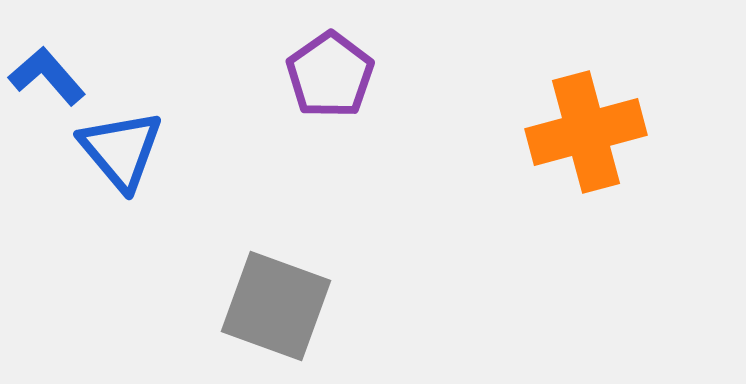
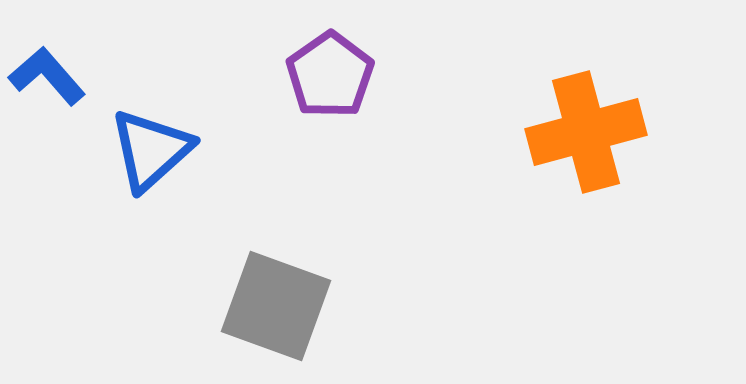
blue triangle: moved 30 px right; rotated 28 degrees clockwise
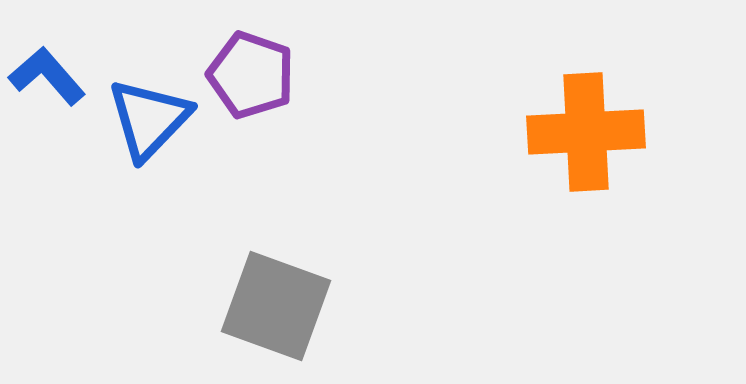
purple pentagon: moved 79 px left; rotated 18 degrees counterclockwise
orange cross: rotated 12 degrees clockwise
blue triangle: moved 2 px left, 31 px up; rotated 4 degrees counterclockwise
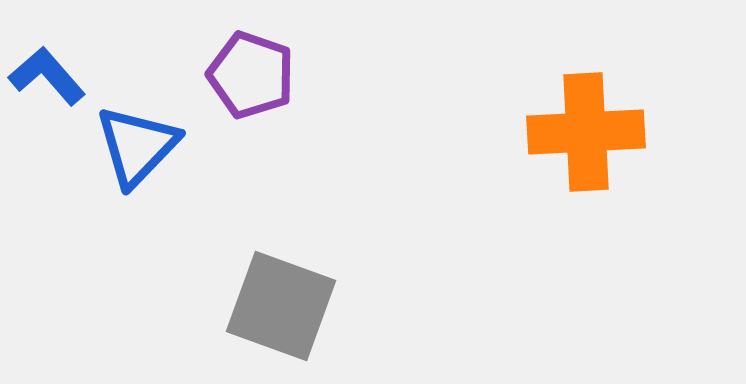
blue triangle: moved 12 px left, 27 px down
gray square: moved 5 px right
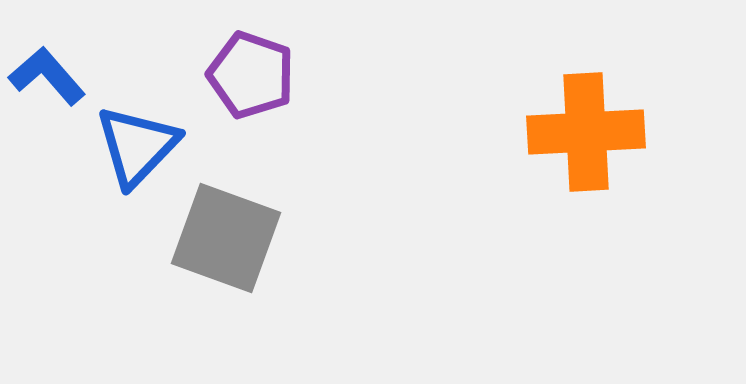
gray square: moved 55 px left, 68 px up
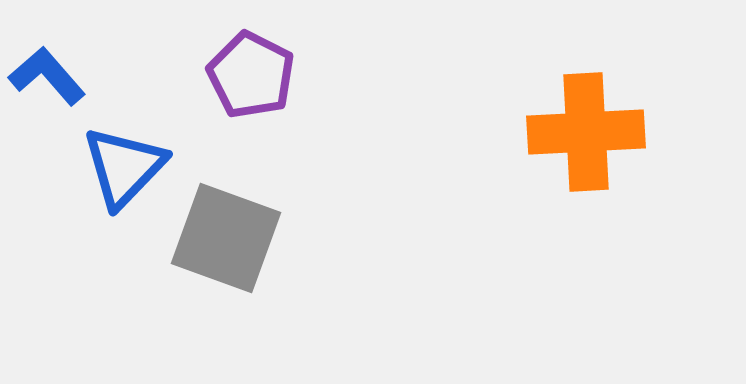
purple pentagon: rotated 8 degrees clockwise
blue triangle: moved 13 px left, 21 px down
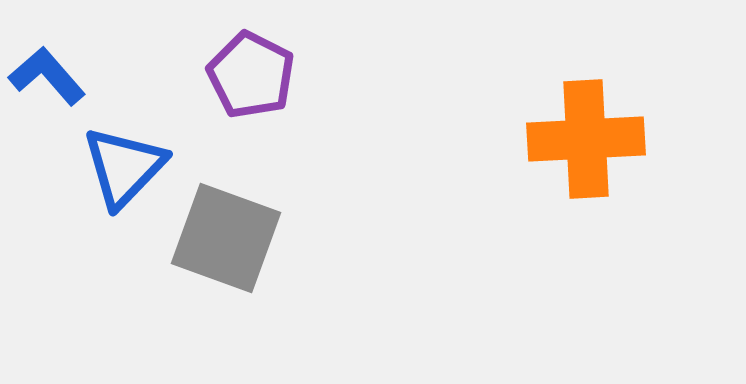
orange cross: moved 7 px down
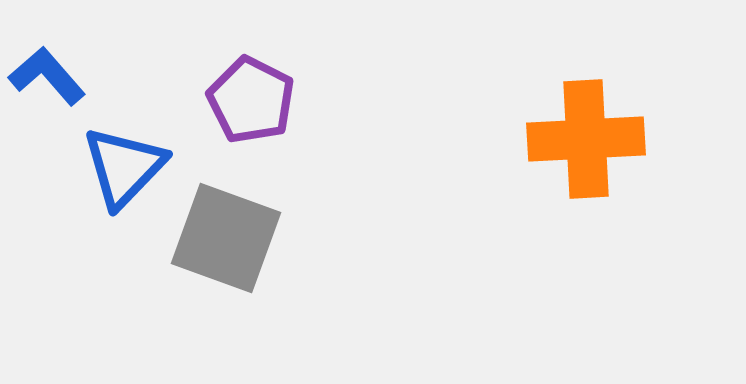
purple pentagon: moved 25 px down
